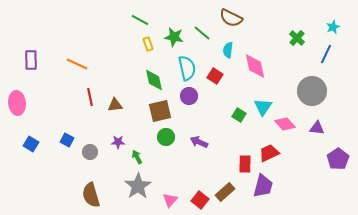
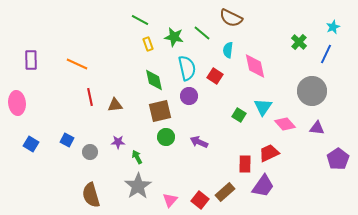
green cross at (297, 38): moved 2 px right, 4 px down
purple trapezoid at (263, 186): rotated 20 degrees clockwise
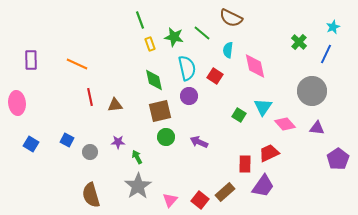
green line at (140, 20): rotated 42 degrees clockwise
yellow rectangle at (148, 44): moved 2 px right
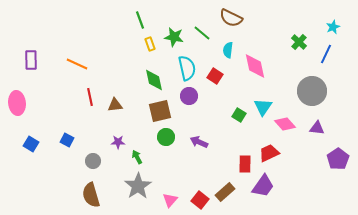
gray circle at (90, 152): moved 3 px right, 9 px down
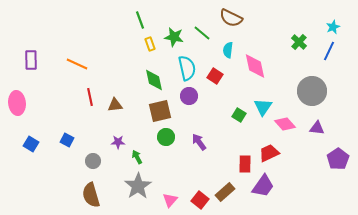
blue line at (326, 54): moved 3 px right, 3 px up
purple arrow at (199, 142): rotated 30 degrees clockwise
